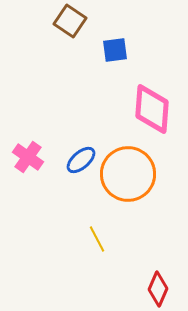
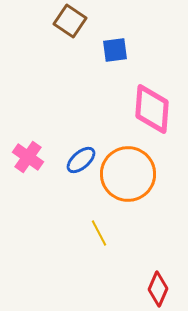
yellow line: moved 2 px right, 6 px up
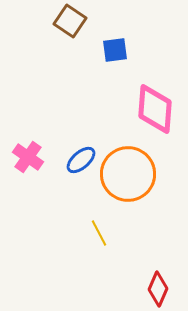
pink diamond: moved 3 px right
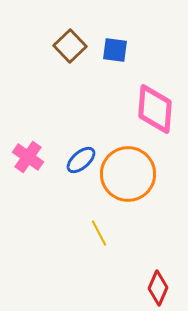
brown square: moved 25 px down; rotated 12 degrees clockwise
blue square: rotated 16 degrees clockwise
red diamond: moved 1 px up
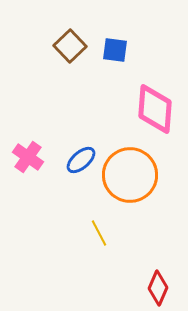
orange circle: moved 2 px right, 1 px down
